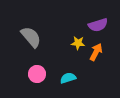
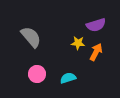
purple semicircle: moved 2 px left
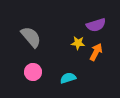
pink circle: moved 4 px left, 2 px up
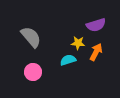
cyan semicircle: moved 18 px up
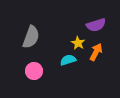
gray semicircle: rotated 60 degrees clockwise
yellow star: rotated 24 degrees clockwise
pink circle: moved 1 px right, 1 px up
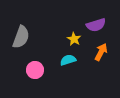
gray semicircle: moved 10 px left
yellow star: moved 4 px left, 4 px up
orange arrow: moved 5 px right
pink circle: moved 1 px right, 1 px up
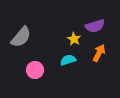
purple semicircle: moved 1 px left, 1 px down
gray semicircle: rotated 20 degrees clockwise
orange arrow: moved 2 px left, 1 px down
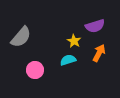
yellow star: moved 2 px down
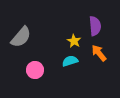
purple semicircle: rotated 78 degrees counterclockwise
orange arrow: rotated 66 degrees counterclockwise
cyan semicircle: moved 2 px right, 1 px down
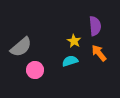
gray semicircle: moved 10 px down; rotated 10 degrees clockwise
